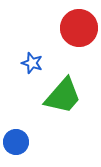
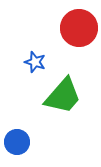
blue star: moved 3 px right, 1 px up
blue circle: moved 1 px right
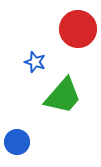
red circle: moved 1 px left, 1 px down
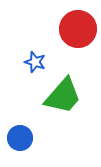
blue circle: moved 3 px right, 4 px up
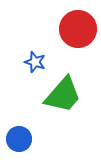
green trapezoid: moved 1 px up
blue circle: moved 1 px left, 1 px down
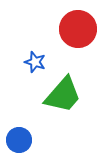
blue circle: moved 1 px down
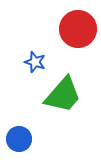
blue circle: moved 1 px up
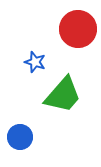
blue circle: moved 1 px right, 2 px up
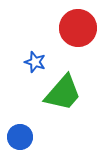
red circle: moved 1 px up
green trapezoid: moved 2 px up
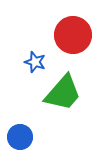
red circle: moved 5 px left, 7 px down
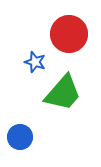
red circle: moved 4 px left, 1 px up
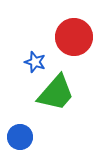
red circle: moved 5 px right, 3 px down
green trapezoid: moved 7 px left
